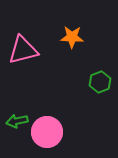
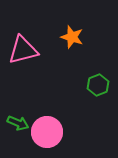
orange star: rotated 15 degrees clockwise
green hexagon: moved 2 px left, 3 px down
green arrow: moved 1 px right, 2 px down; rotated 145 degrees counterclockwise
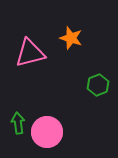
orange star: moved 1 px left, 1 px down
pink triangle: moved 7 px right, 3 px down
green arrow: rotated 120 degrees counterclockwise
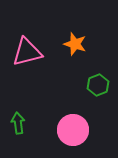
orange star: moved 4 px right, 6 px down
pink triangle: moved 3 px left, 1 px up
pink circle: moved 26 px right, 2 px up
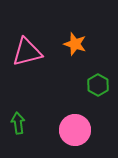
green hexagon: rotated 10 degrees counterclockwise
pink circle: moved 2 px right
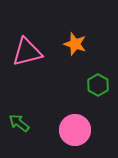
green arrow: moved 1 px right; rotated 45 degrees counterclockwise
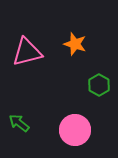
green hexagon: moved 1 px right
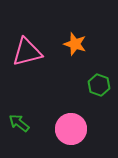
green hexagon: rotated 10 degrees counterclockwise
pink circle: moved 4 px left, 1 px up
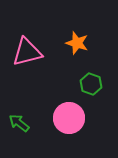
orange star: moved 2 px right, 1 px up
green hexagon: moved 8 px left, 1 px up
pink circle: moved 2 px left, 11 px up
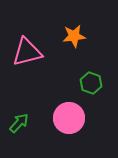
orange star: moved 3 px left, 7 px up; rotated 25 degrees counterclockwise
green hexagon: moved 1 px up
green arrow: rotated 95 degrees clockwise
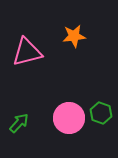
green hexagon: moved 10 px right, 30 px down
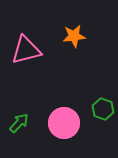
pink triangle: moved 1 px left, 2 px up
green hexagon: moved 2 px right, 4 px up
pink circle: moved 5 px left, 5 px down
